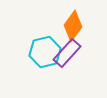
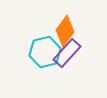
orange diamond: moved 8 px left, 5 px down
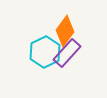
cyan hexagon: rotated 12 degrees counterclockwise
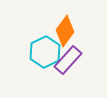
purple rectangle: moved 1 px right, 7 px down
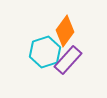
cyan hexagon: rotated 8 degrees clockwise
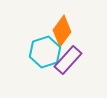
orange diamond: moved 3 px left
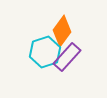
purple rectangle: moved 1 px left, 3 px up
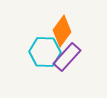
cyan hexagon: rotated 20 degrees clockwise
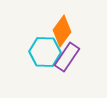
purple rectangle: rotated 8 degrees counterclockwise
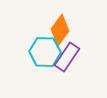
orange diamond: moved 2 px left, 1 px up
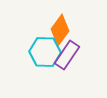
purple rectangle: moved 2 px up
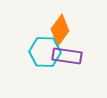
purple rectangle: moved 1 px down; rotated 64 degrees clockwise
